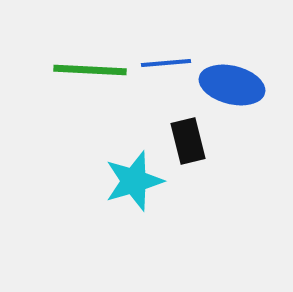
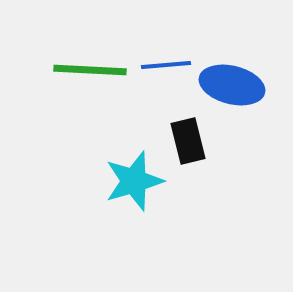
blue line: moved 2 px down
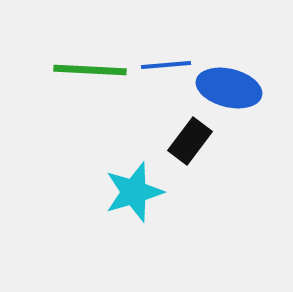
blue ellipse: moved 3 px left, 3 px down
black rectangle: moved 2 px right; rotated 51 degrees clockwise
cyan star: moved 11 px down
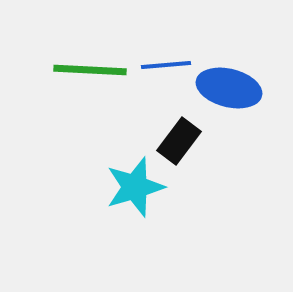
black rectangle: moved 11 px left
cyan star: moved 1 px right, 5 px up
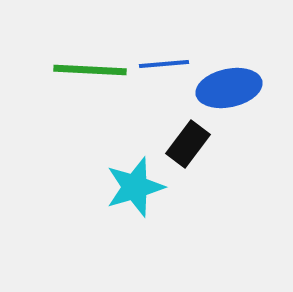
blue line: moved 2 px left, 1 px up
blue ellipse: rotated 26 degrees counterclockwise
black rectangle: moved 9 px right, 3 px down
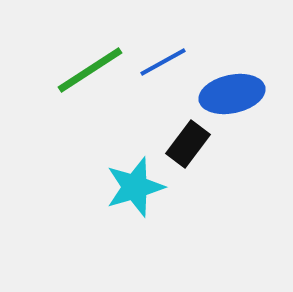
blue line: moved 1 px left, 2 px up; rotated 24 degrees counterclockwise
green line: rotated 36 degrees counterclockwise
blue ellipse: moved 3 px right, 6 px down
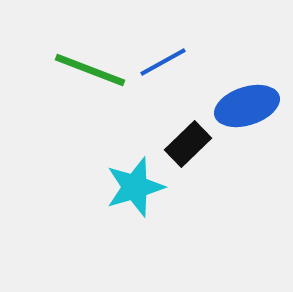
green line: rotated 54 degrees clockwise
blue ellipse: moved 15 px right, 12 px down; rotated 6 degrees counterclockwise
black rectangle: rotated 9 degrees clockwise
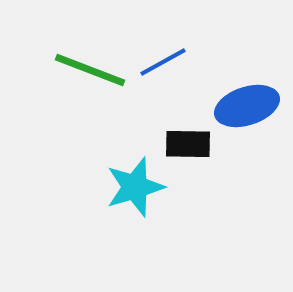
black rectangle: rotated 45 degrees clockwise
